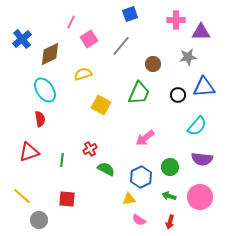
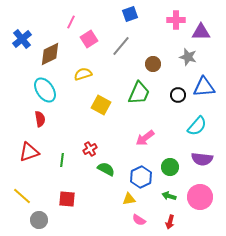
gray star: rotated 24 degrees clockwise
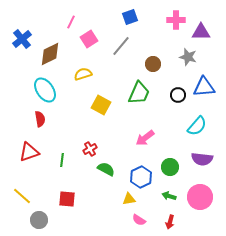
blue square: moved 3 px down
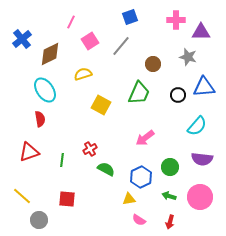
pink square: moved 1 px right, 2 px down
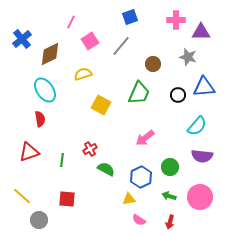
purple semicircle: moved 3 px up
